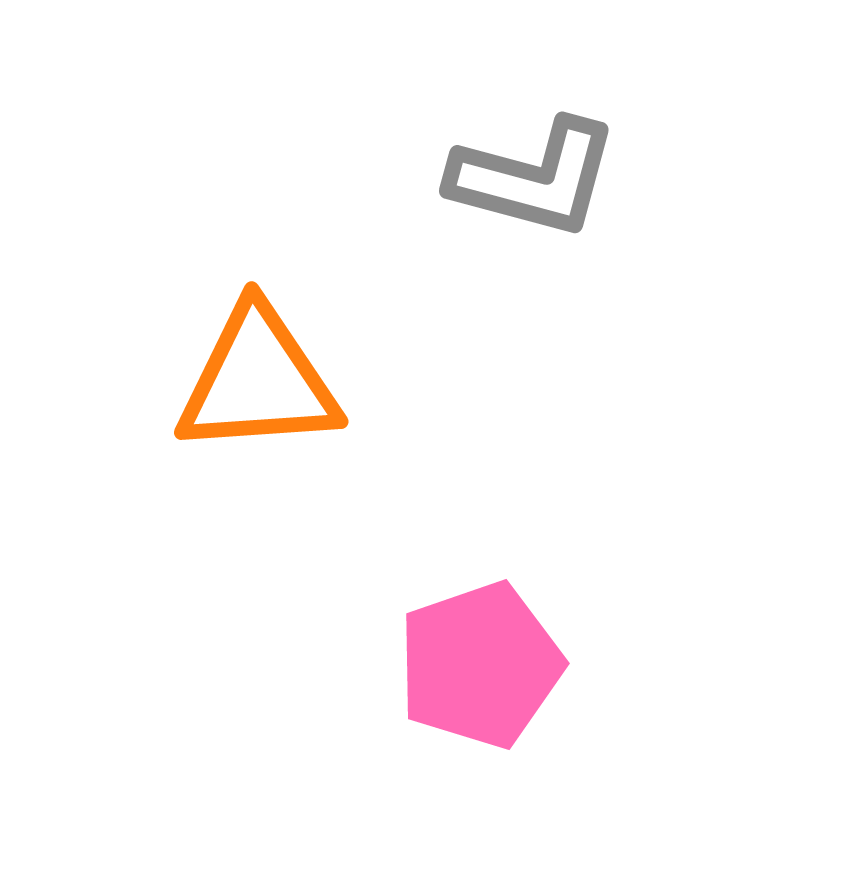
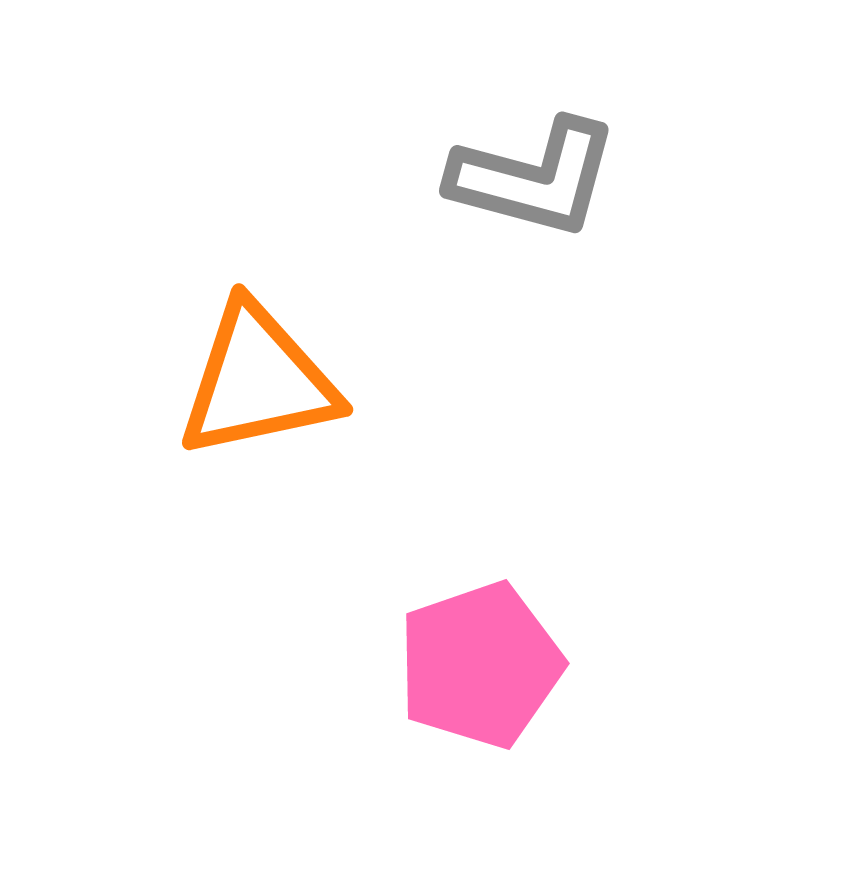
orange triangle: rotated 8 degrees counterclockwise
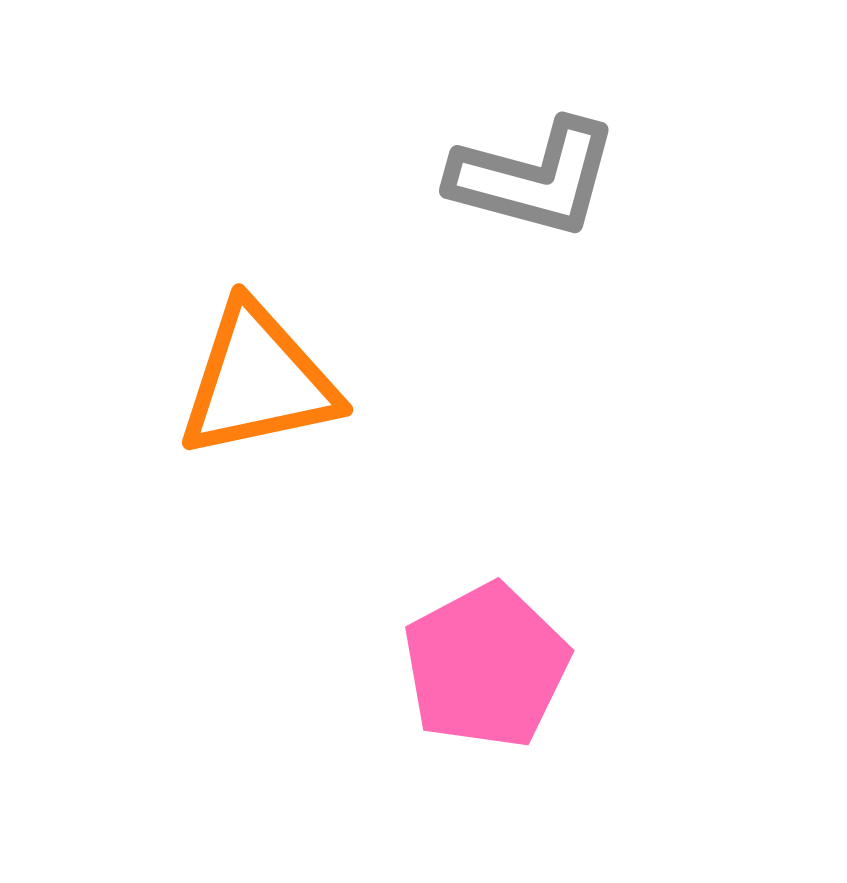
pink pentagon: moved 6 px right, 1 px down; rotated 9 degrees counterclockwise
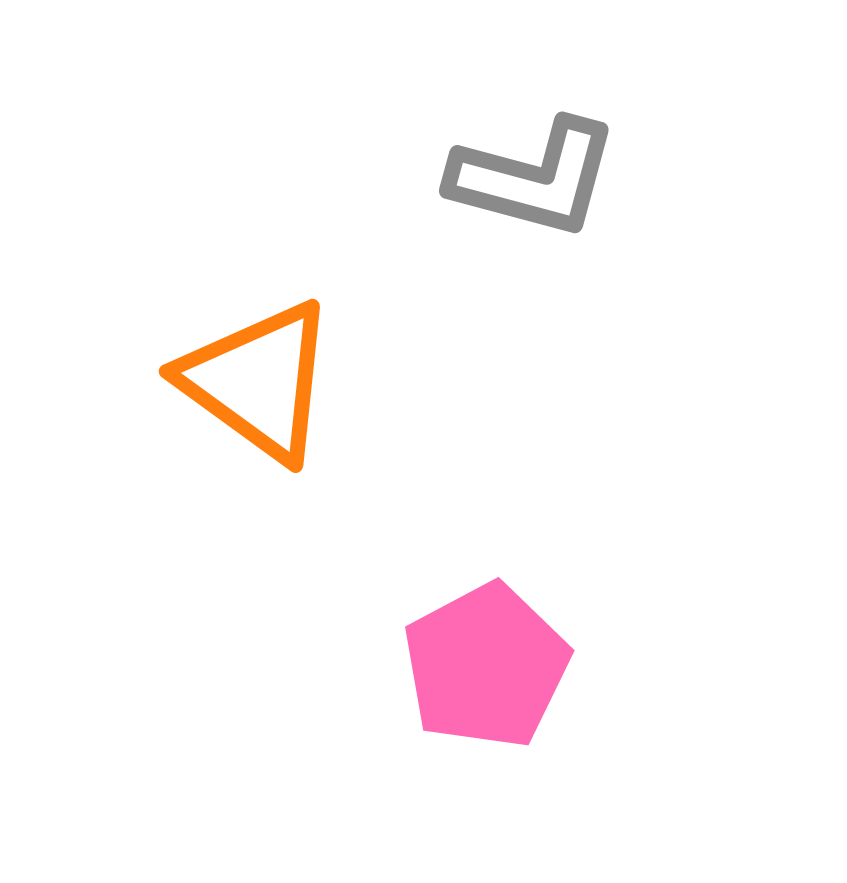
orange triangle: rotated 48 degrees clockwise
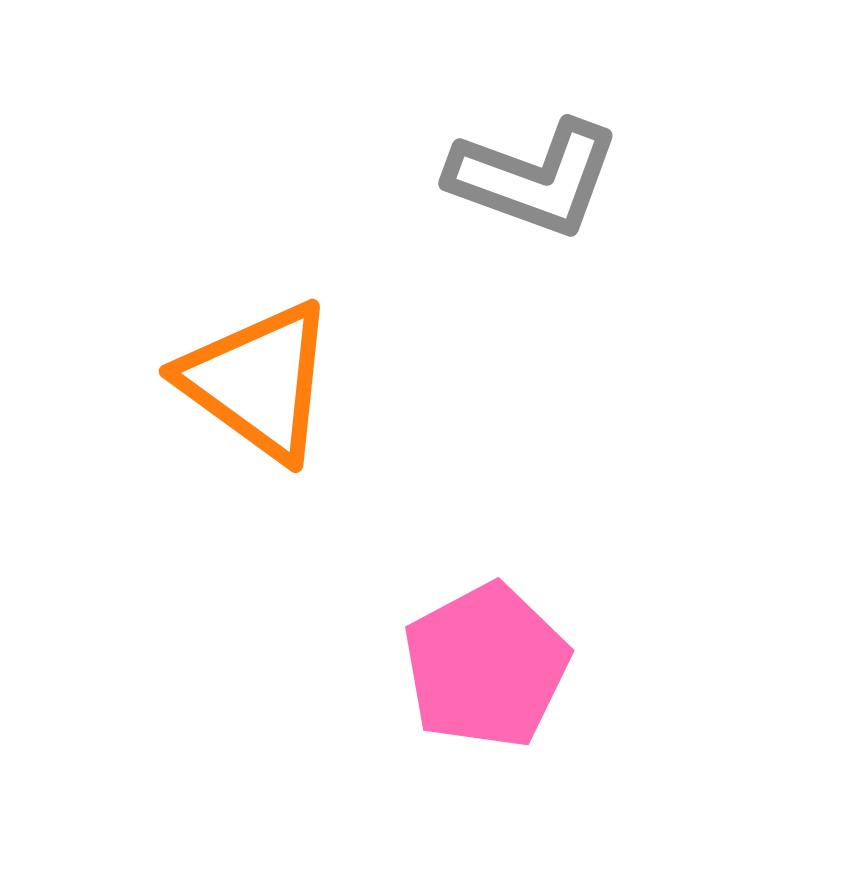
gray L-shape: rotated 5 degrees clockwise
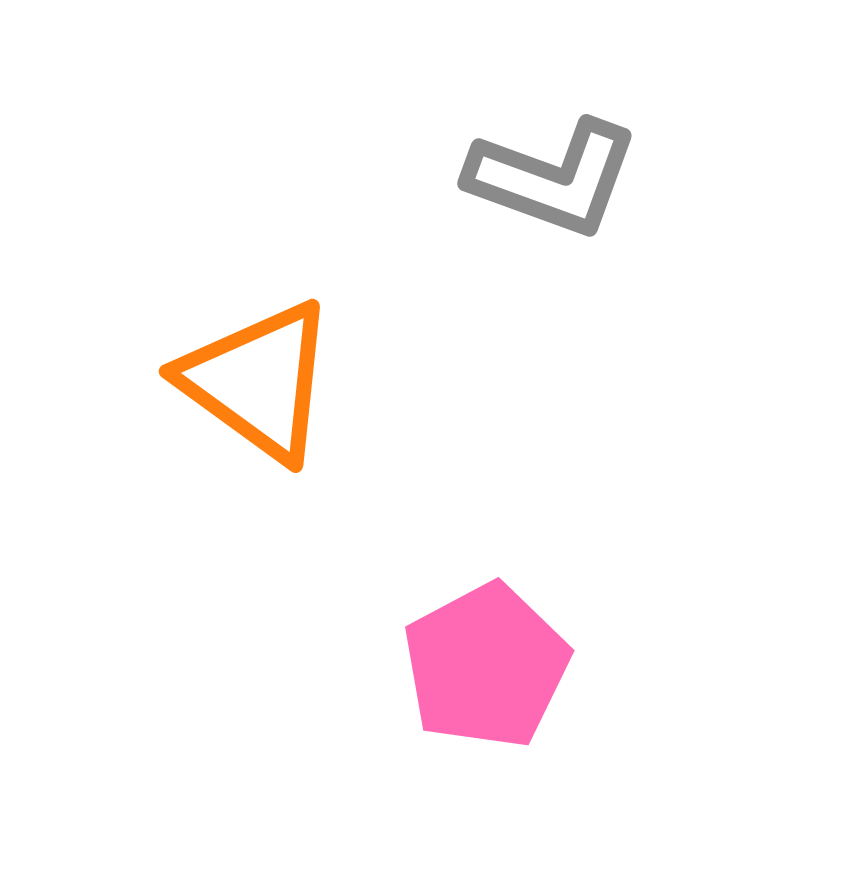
gray L-shape: moved 19 px right
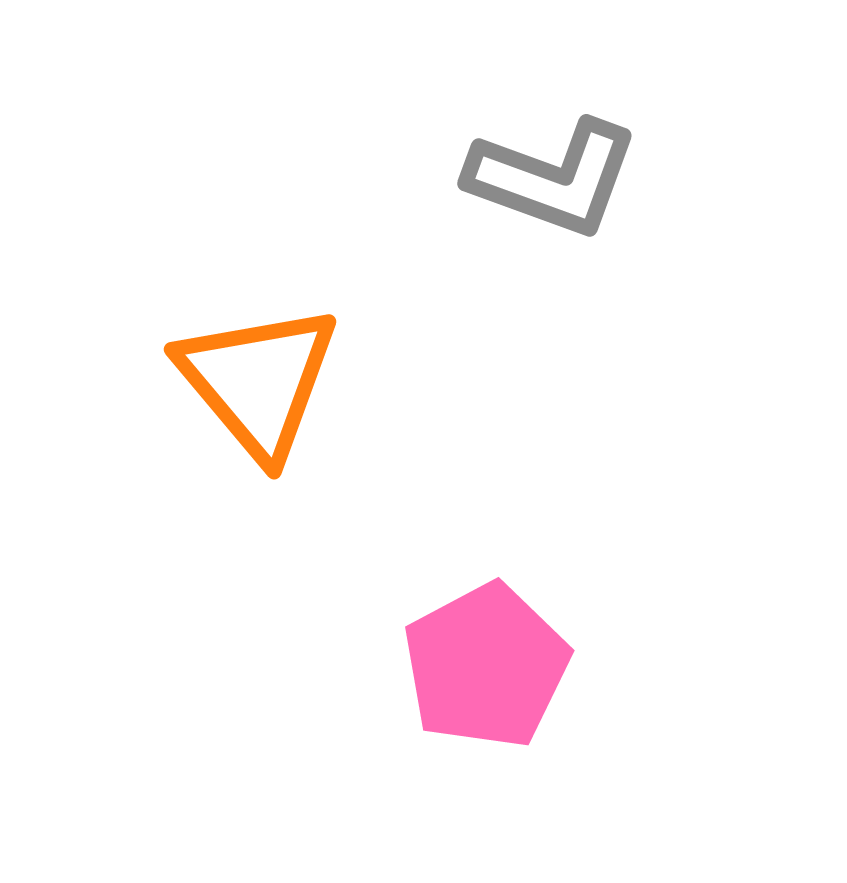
orange triangle: rotated 14 degrees clockwise
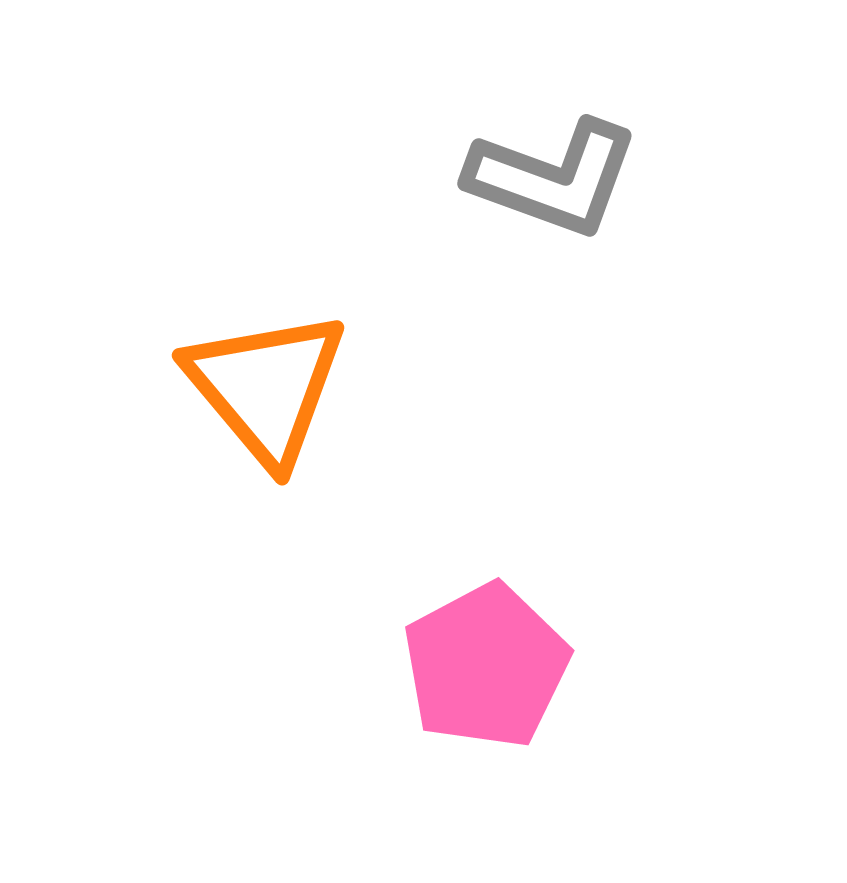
orange triangle: moved 8 px right, 6 px down
